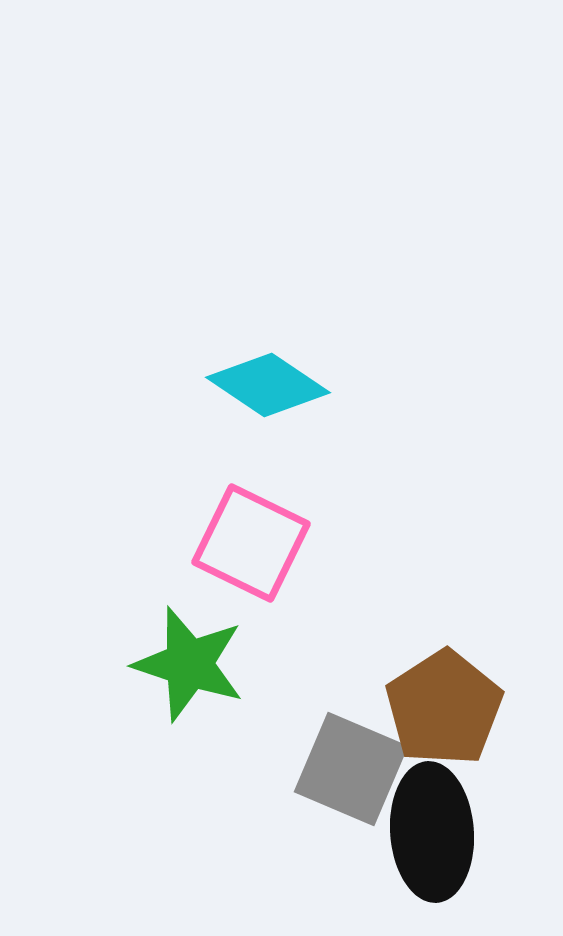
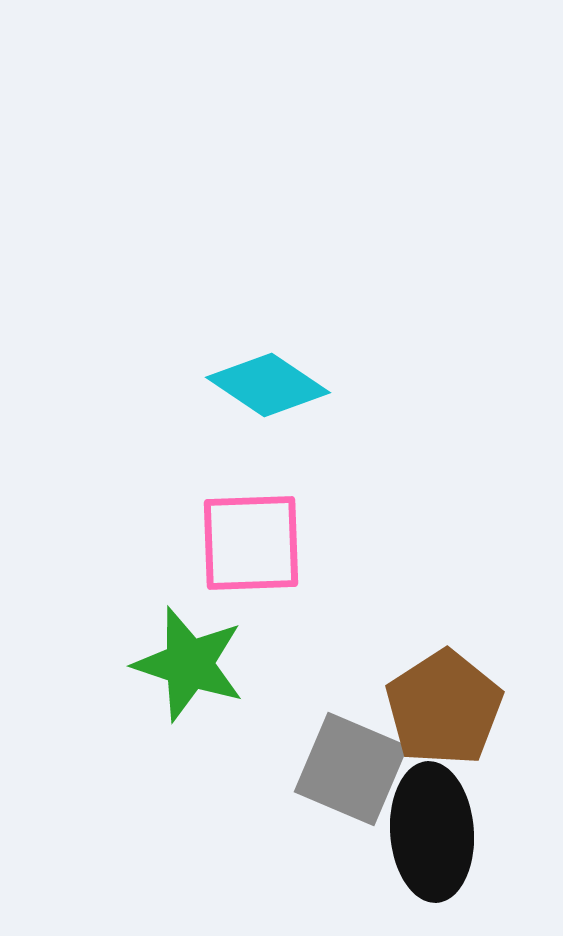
pink square: rotated 28 degrees counterclockwise
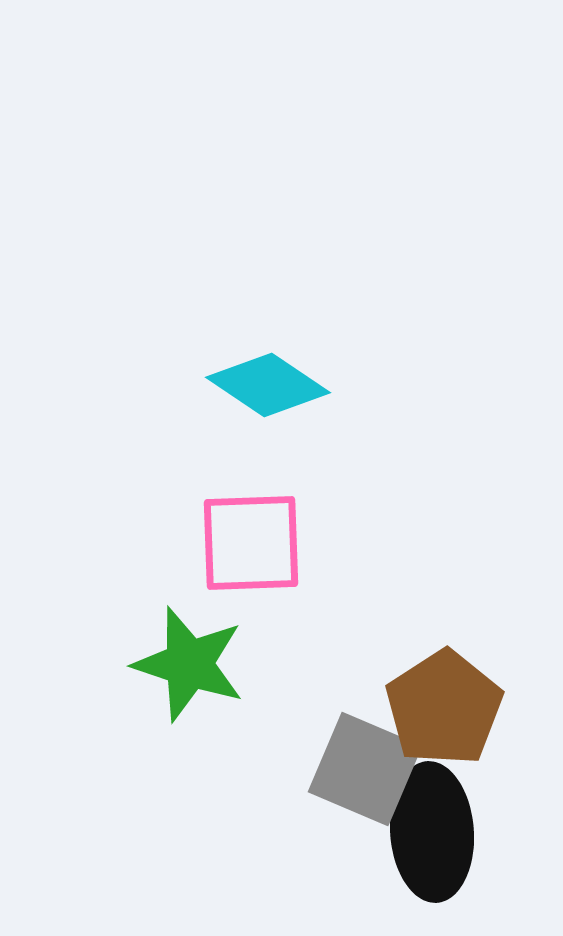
gray square: moved 14 px right
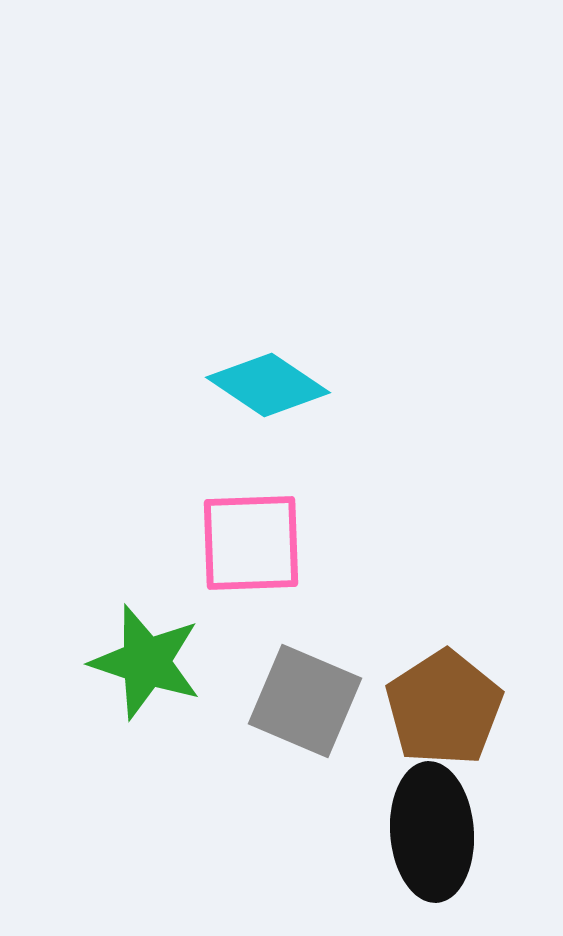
green star: moved 43 px left, 2 px up
gray square: moved 60 px left, 68 px up
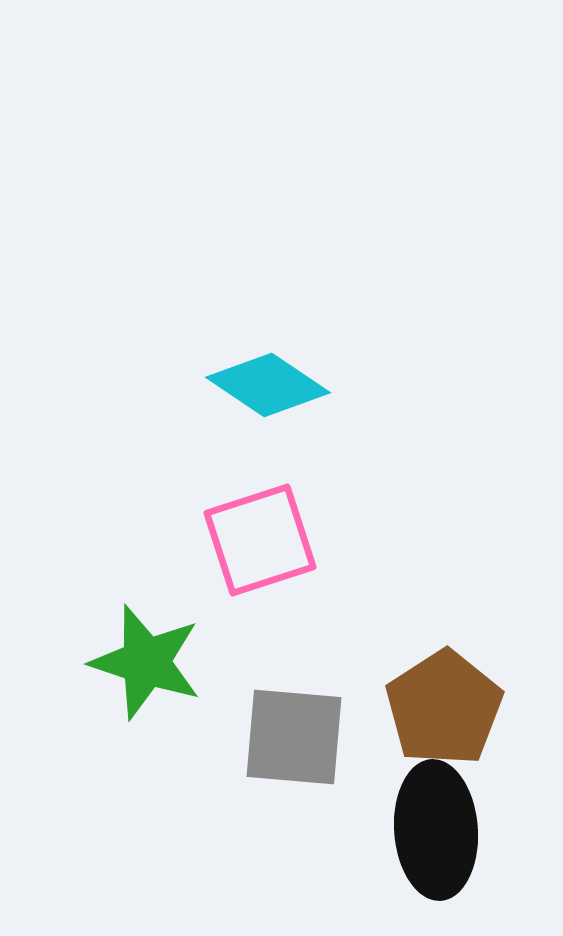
pink square: moved 9 px right, 3 px up; rotated 16 degrees counterclockwise
gray square: moved 11 px left, 36 px down; rotated 18 degrees counterclockwise
black ellipse: moved 4 px right, 2 px up
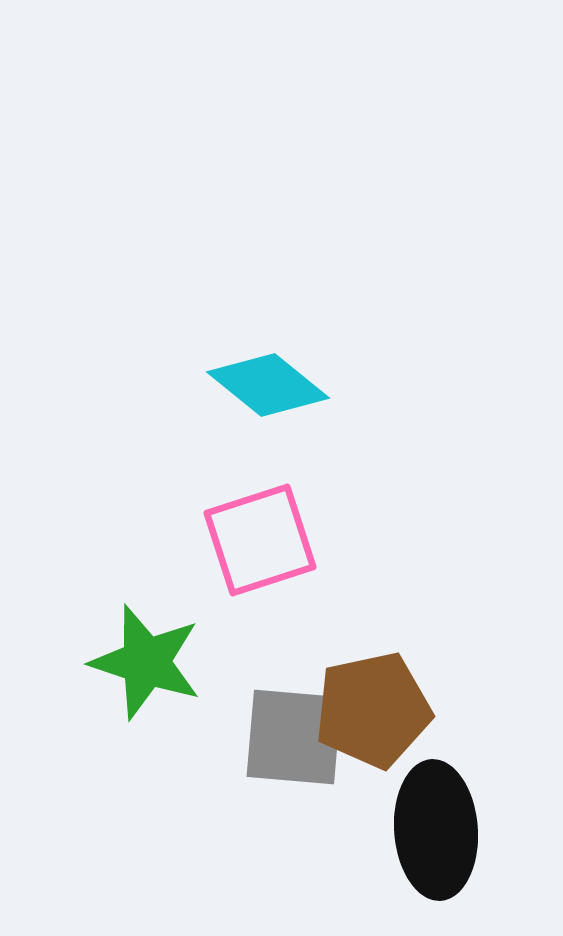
cyan diamond: rotated 5 degrees clockwise
brown pentagon: moved 71 px left, 2 px down; rotated 21 degrees clockwise
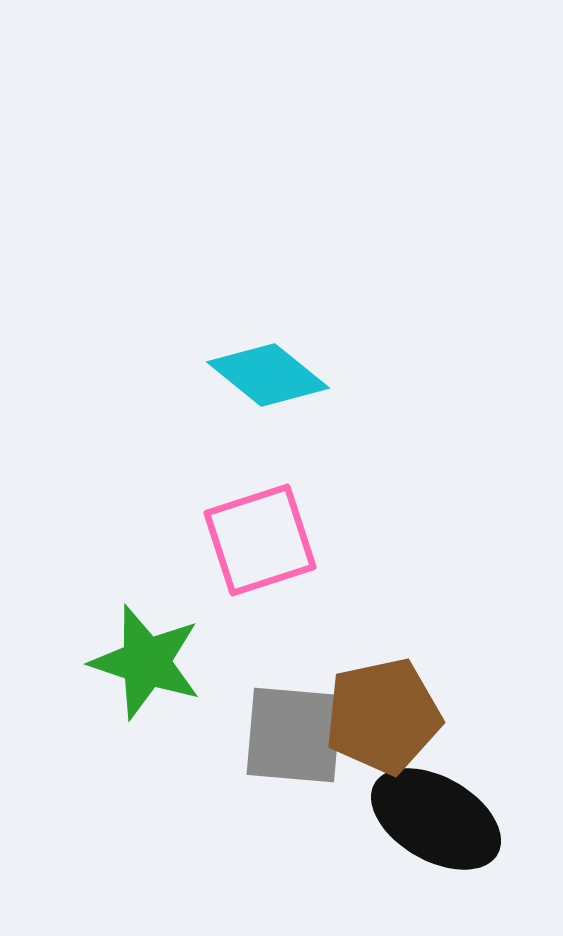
cyan diamond: moved 10 px up
brown pentagon: moved 10 px right, 6 px down
gray square: moved 2 px up
black ellipse: moved 11 px up; rotated 56 degrees counterclockwise
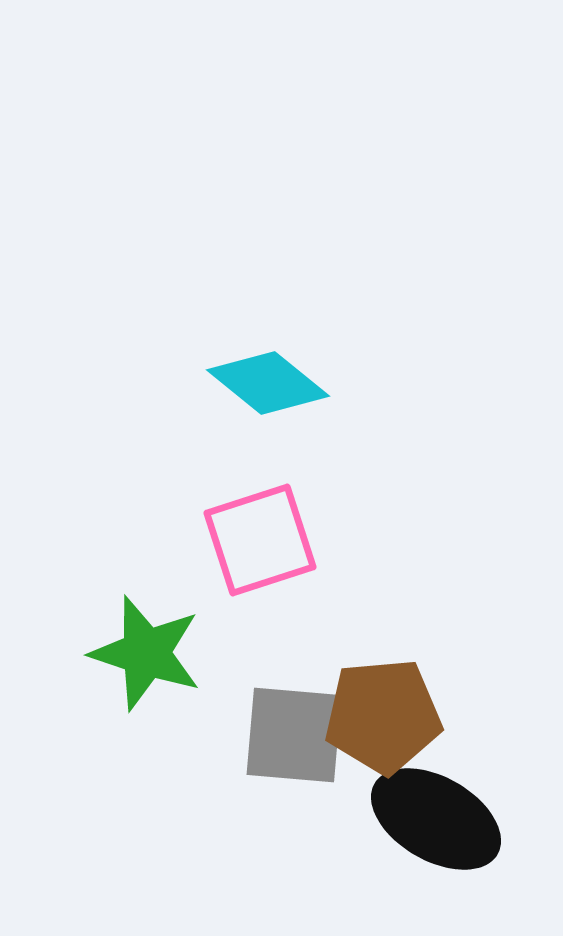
cyan diamond: moved 8 px down
green star: moved 9 px up
brown pentagon: rotated 7 degrees clockwise
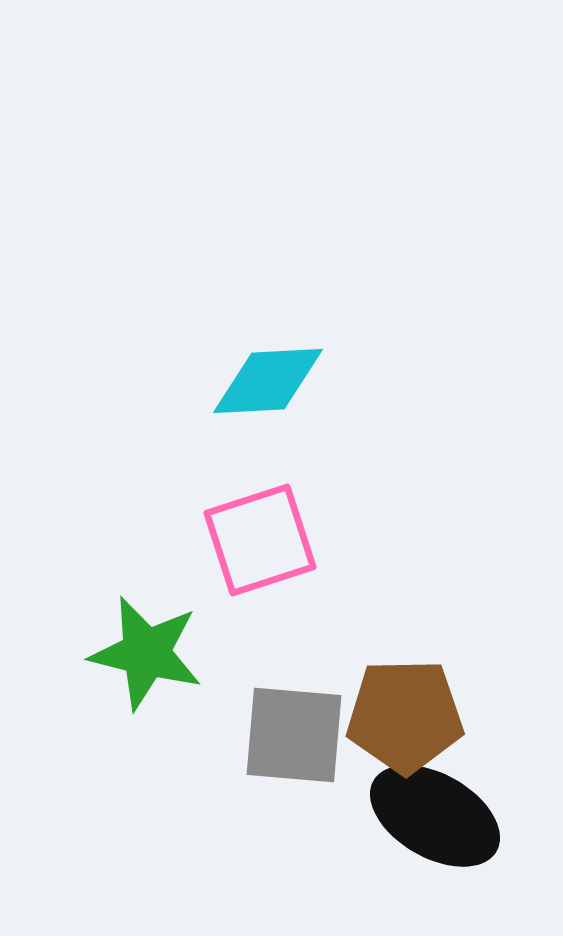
cyan diamond: moved 2 px up; rotated 42 degrees counterclockwise
green star: rotated 4 degrees counterclockwise
brown pentagon: moved 22 px right; rotated 4 degrees clockwise
black ellipse: moved 1 px left, 3 px up
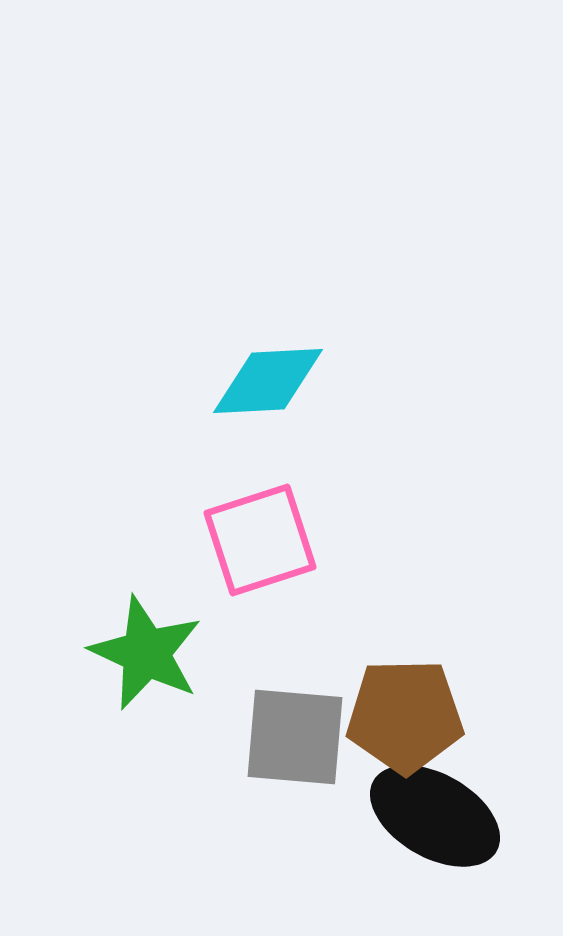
green star: rotated 11 degrees clockwise
gray square: moved 1 px right, 2 px down
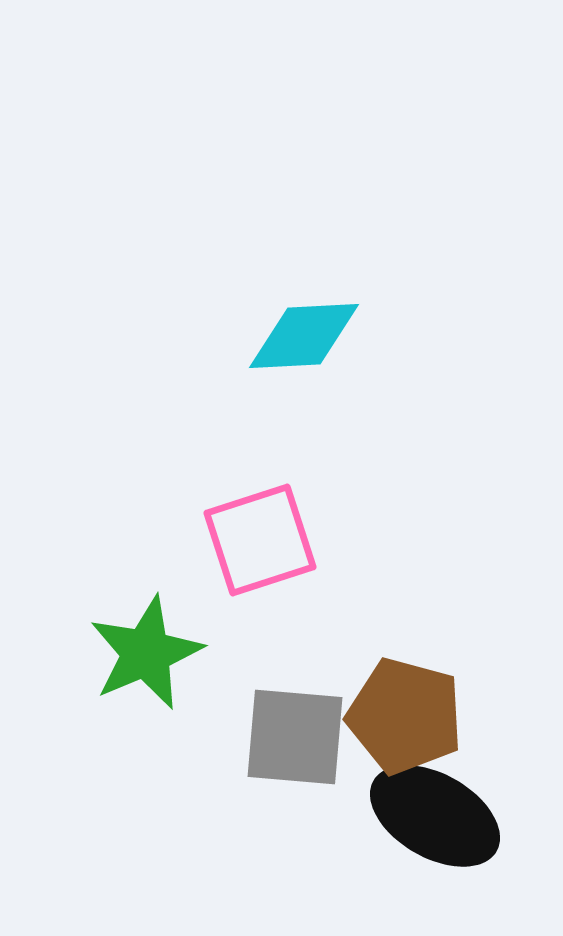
cyan diamond: moved 36 px right, 45 px up
green star: rotated 24 degrees clockwise
brown pentagon: rotated 16 degrees clockwise
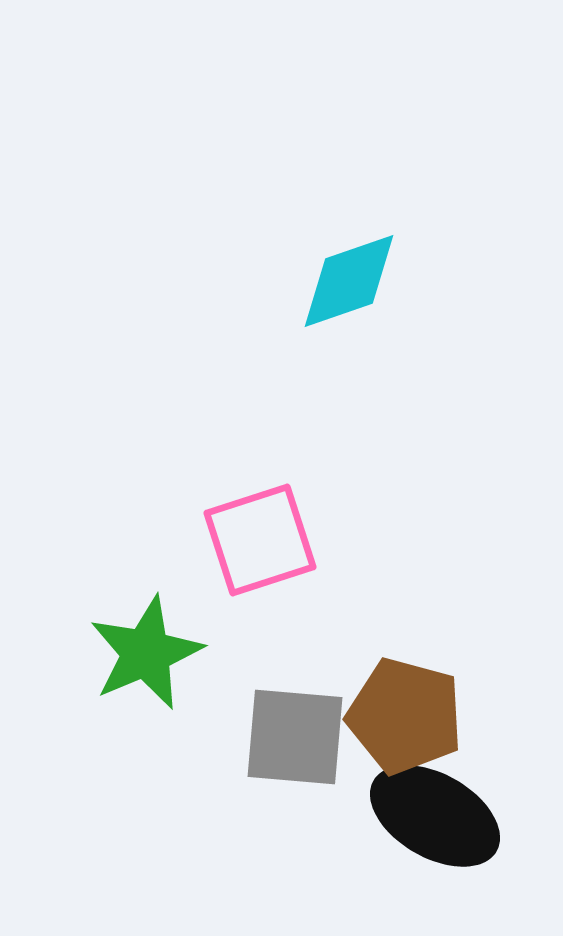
cyan diamond: moved 45 px right, 55 px up; rotated 16 degrees counterclockwise
